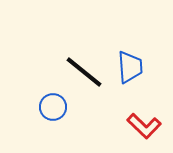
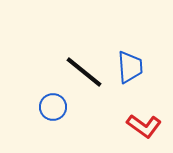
red L-shape: rotated 8 degrees counterclockwise
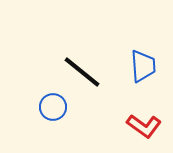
blue trapezoid: moved 13 px right, 1 px up
black line: moved 2 px left
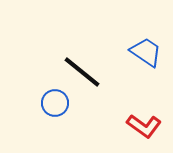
blue trapezoid: moved 3 px right, 14 px up; rotated 52 degrees counterclockwise
blue circle: moved 2 px right, 4 px up
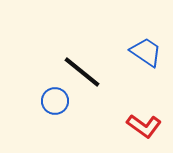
blue circle: moved 2 px up
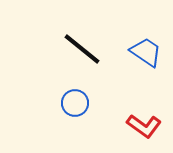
black line: moved 23 px up
blue circle: moved 20 px right, 2 px down
